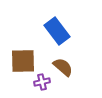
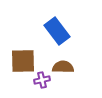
brown semicircle: rotated 40 degrees counterclockwise
purple cross: moved 2 px up
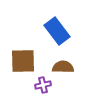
purple cross: moved 1 px right, 5 px down
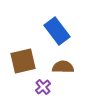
brown square: rotated 12 degrees counterclockwise
purple cross: moved 2 px down; rotated 28 degrees counterclockwise
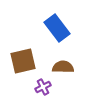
blue rectangle: moved 3 px up
purple cross: rotated 14 degrees clockwise
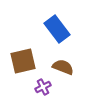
blue rectangle: moved 1 px down
brown semicircle: rotated 20 degrees clockwise
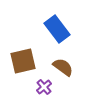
brown semicircle: rotated 15 degrees clockwise
purple cross: moved 1 px right; rotated 14 degrees counterclockwise
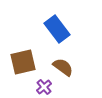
brown square: moved 1 px down
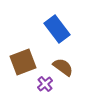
brown square: rotated 8 degrees counterclockwise
purple cross: moved 1 px right, 3 px up
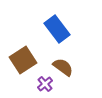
brown square: moved 2 px up; rotated 12 degrees counterclockwise
